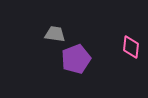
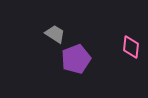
gray trapezoid: rotated 25 degrees clockwise
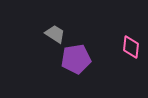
purple pentagon: rotated 12 degrees clockwise
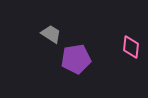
gray trapezoid: moved 4 px left
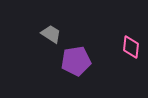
purple pentagon: moved 2 px down
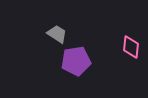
gray trapezoid: moved 6 px right
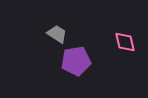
pink diamond: moved 6 px left, 5 px up; rotated 20 degrees counterclockwise
